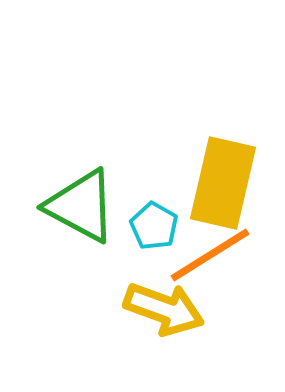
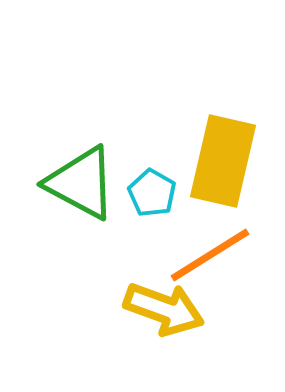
yellow rectangle: moved 22 px up
green triangle: moved 23 px up
cyan pentagon: moved 2 px left, 33 px up
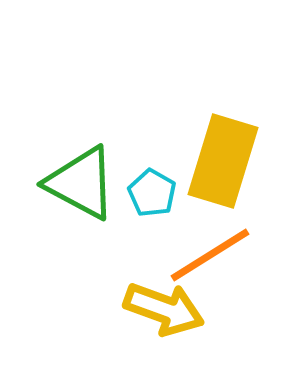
yellow rectangle: rotated 4 degrees clockwise
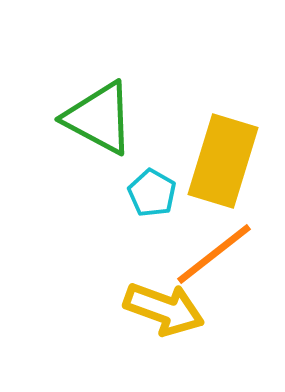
green triangle: moved 18 px right, 65 px up
orange line: moved 4 px right, 1 px up; rotated 6 degrees counterclockwise
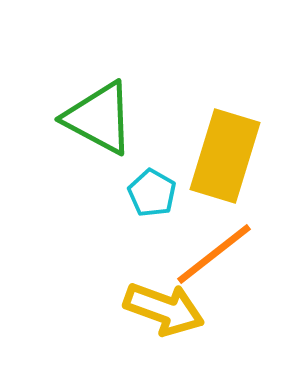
yellow rectangle: moved 2 px right, 5 px up
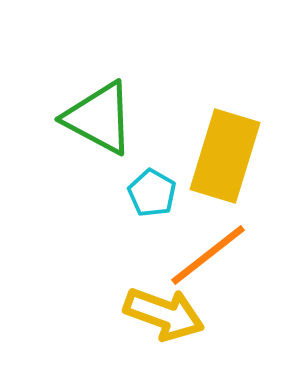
orange line: moved 6 px left, 1 px down
yellow arrow: moved 5 px down
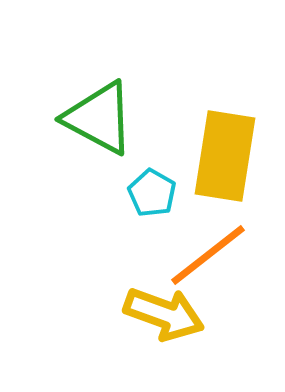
yellow rectangle: rotated 8 degrees counterclockwise
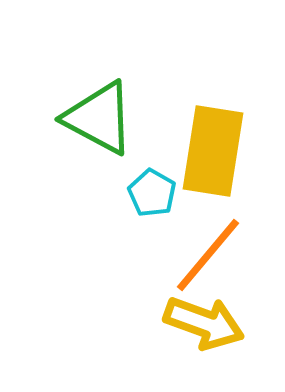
yellow rectangle: moved 12 px left, 5 px up
orange line: rotated 12 degrees counterclockwise
yellow arrow: moved 40 px right, 9 px down
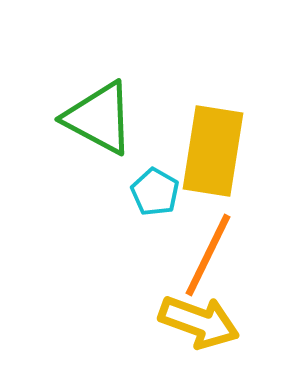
cyan pentagon: moved 3 px right, 1 px up
orange line: rotated 14 degrees counterclockwise
yellow arrow: moved 5 px left, 1 px up
